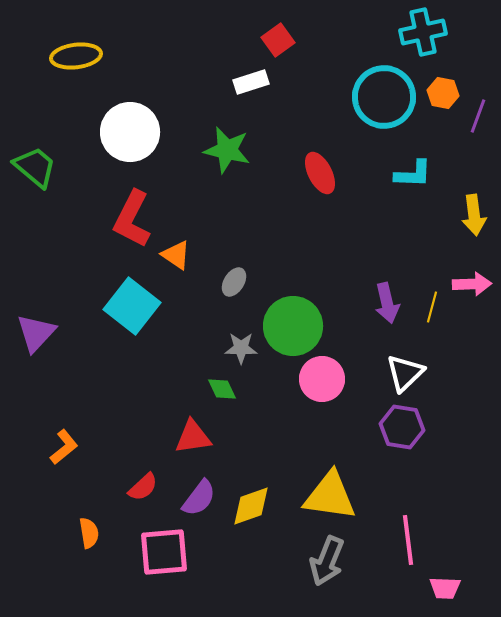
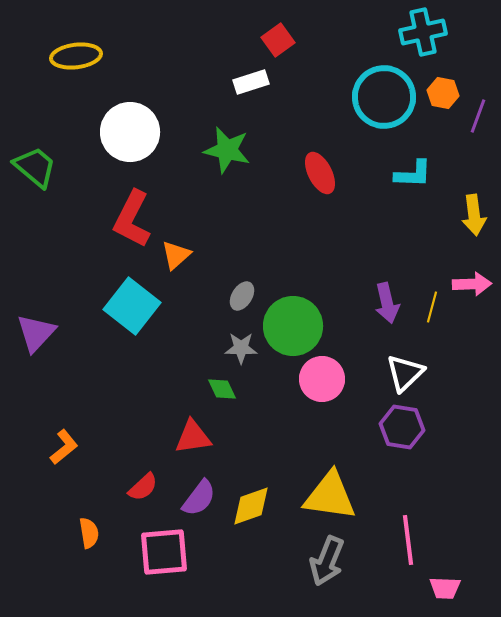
orange triangle: rotated 44 degrees clockwise
gray ellipse: moved 8 px right, 14 px down
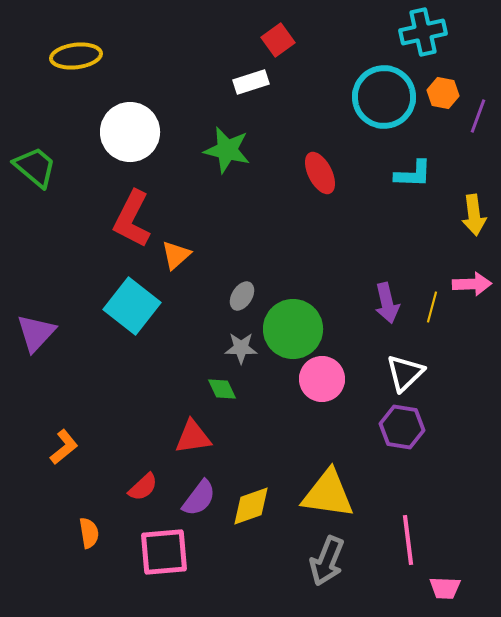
green circle: moved 3 px down
yellow triangle: moved 2 px left, 2 px up
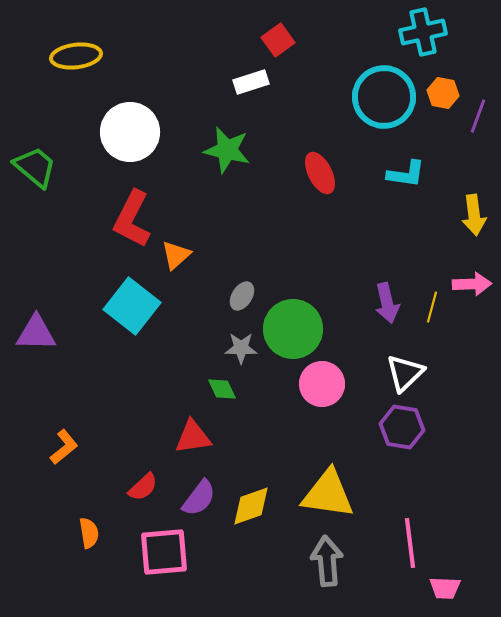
cyan L-shape: moved 7 px left; rotated 6 degrees clockwise
purple triangle: rotated 48 degrees clockwise
pink circle: moved 5 px down
pink line: moved 2 px right, 3 px down
gray arrow: rotated 153 degrees clockwise
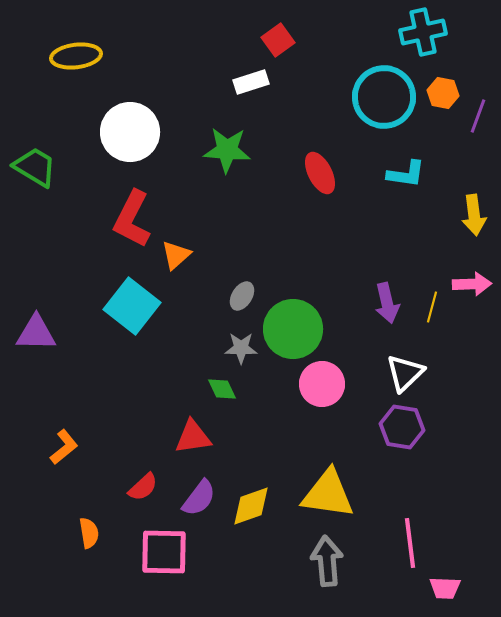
green star: rotated 9 degrees counterclockwise
green trapezoid: rotated 9 degrees counterclockwise
pink square: rotated 6 degrees clockwise
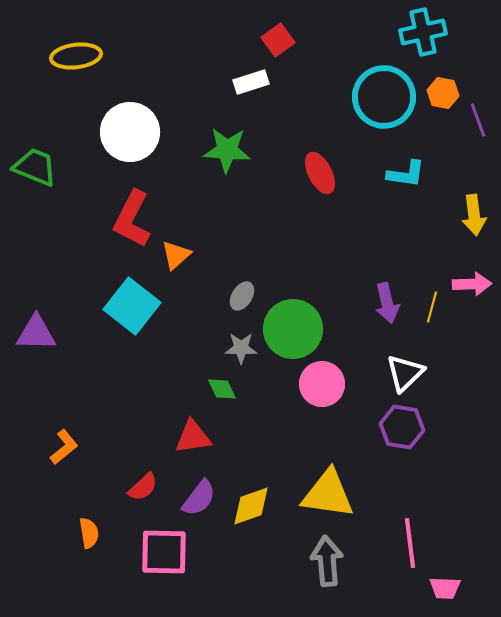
purple line: moved 4 px down; rotated 40 degrees counterclockwise
green trapezoid: rotated 9 degrees counterclockwise
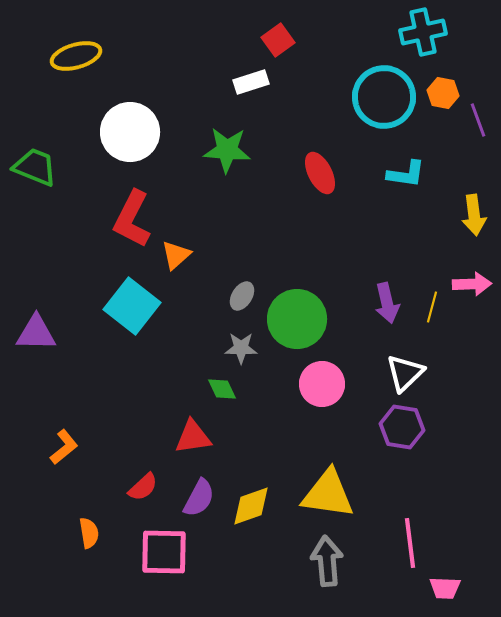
yellow ellipse: rotated 9 degrees counterclockwise
green circle: moved 4 px right, 10 px up
purple semicircle: rotated 9 degrees counterclockwise
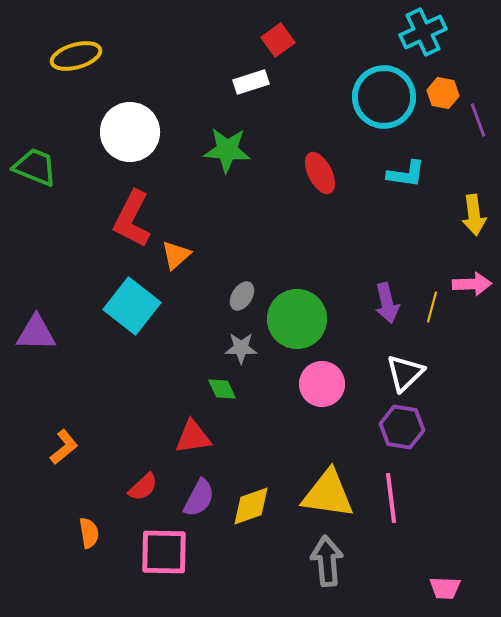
cyan cross: rotated 12 degrees counterclockwise
pink line: moved 19 px left, 45 px up
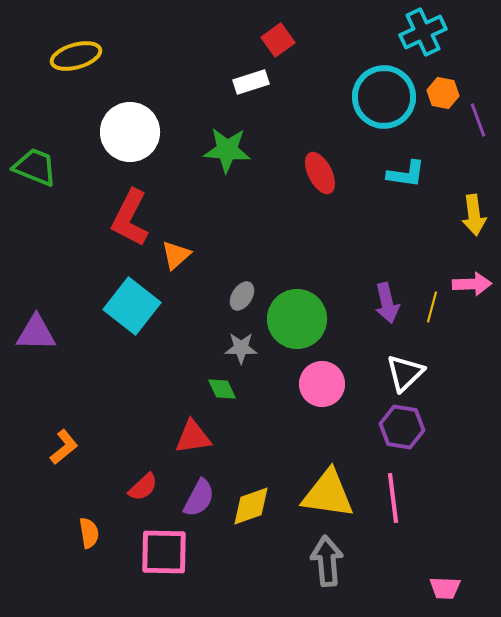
red L-shape: moved 2 px left, 1 px up
pink line: moved 2 px right
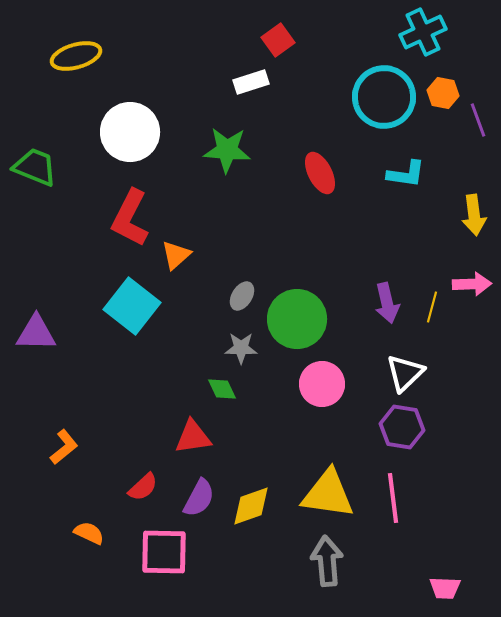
orange semicircle: rotated 56 degrees counterclockwise
